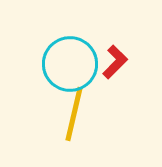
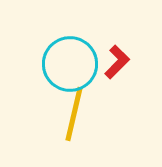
red L-shape: moved 2 px right
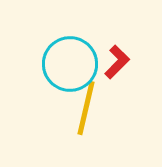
yellow line: moved 12 px right, 6 px up
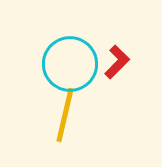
yellow line: moved 21 px left, 7 px down
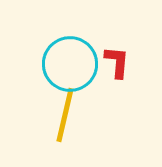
red L-shape: rotated 40 degrees counterclockwise
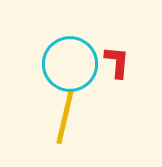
yellow line: moved 2 px down
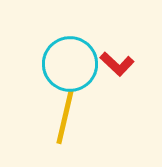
red L-shape: moved 2 px down; rotated 128 degrees clockwise
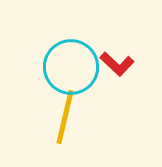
cyan circle: moved 1 px right, 3 px down
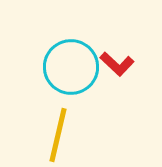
yellow line: moved 7 px left, 18 px down
